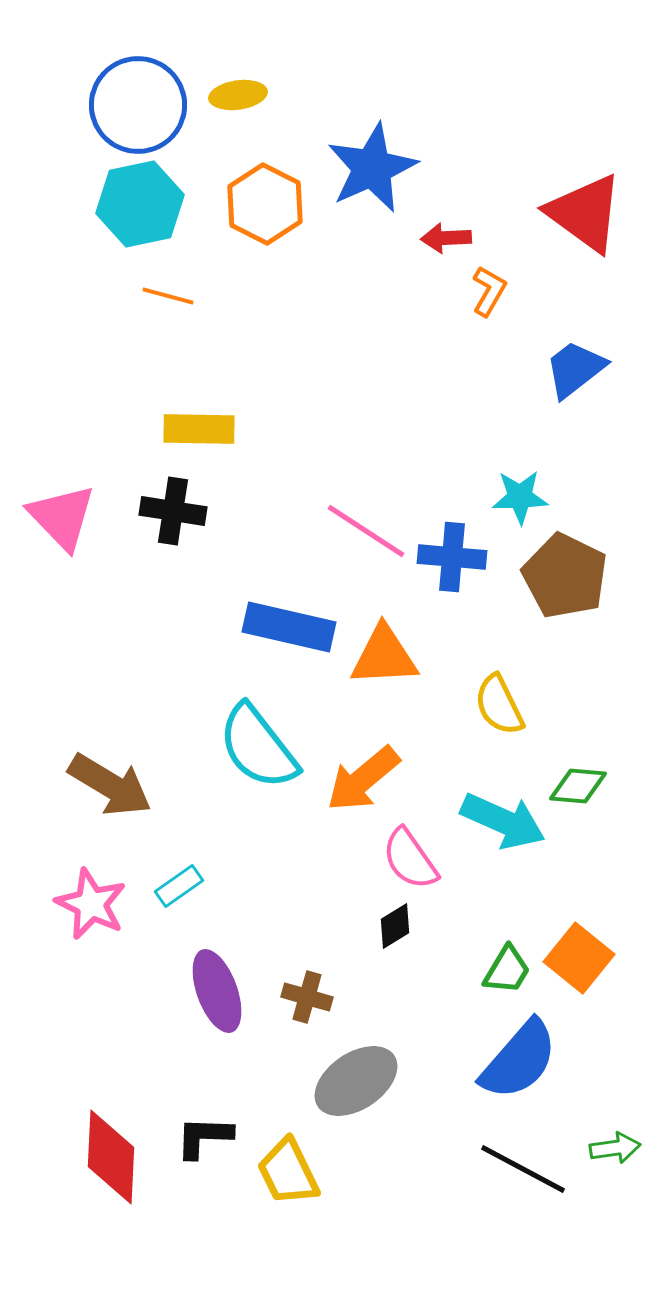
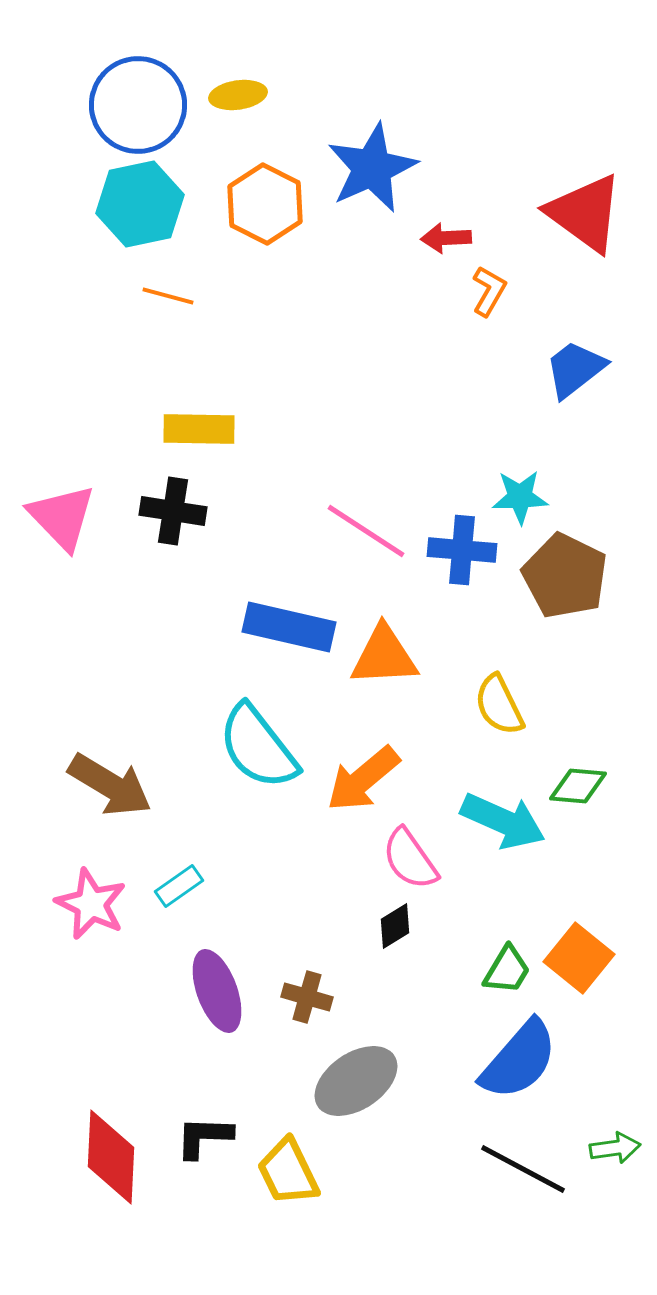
blue cross: moved 10 px right, 7 px up
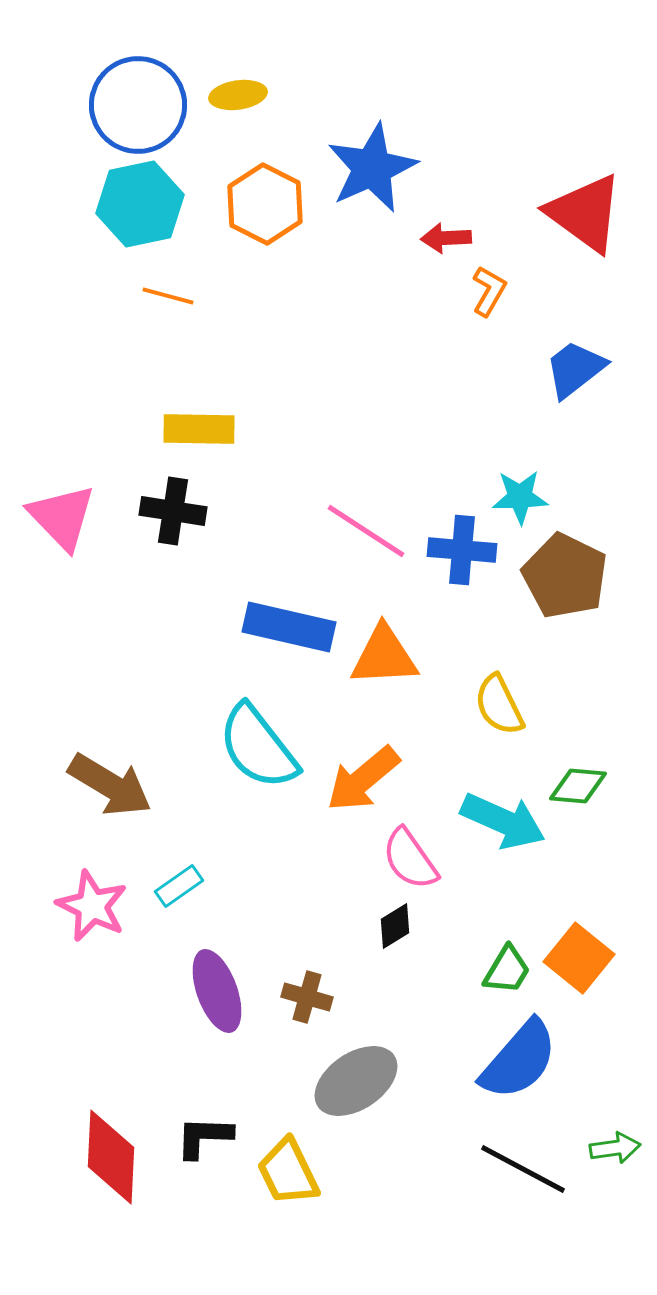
pink star: moved 1 px right, 2 px down
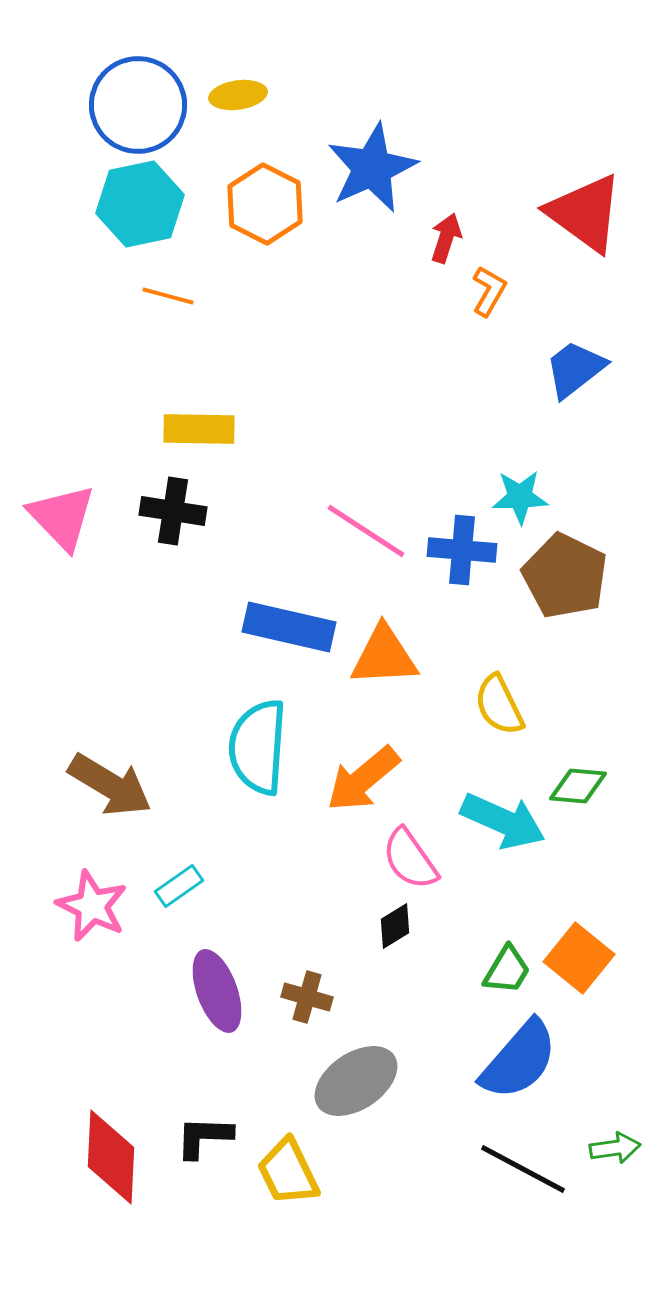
red arrow: rotated 111 degrees clockwise
cyan semicircle: rotated 42 degrees clockwise
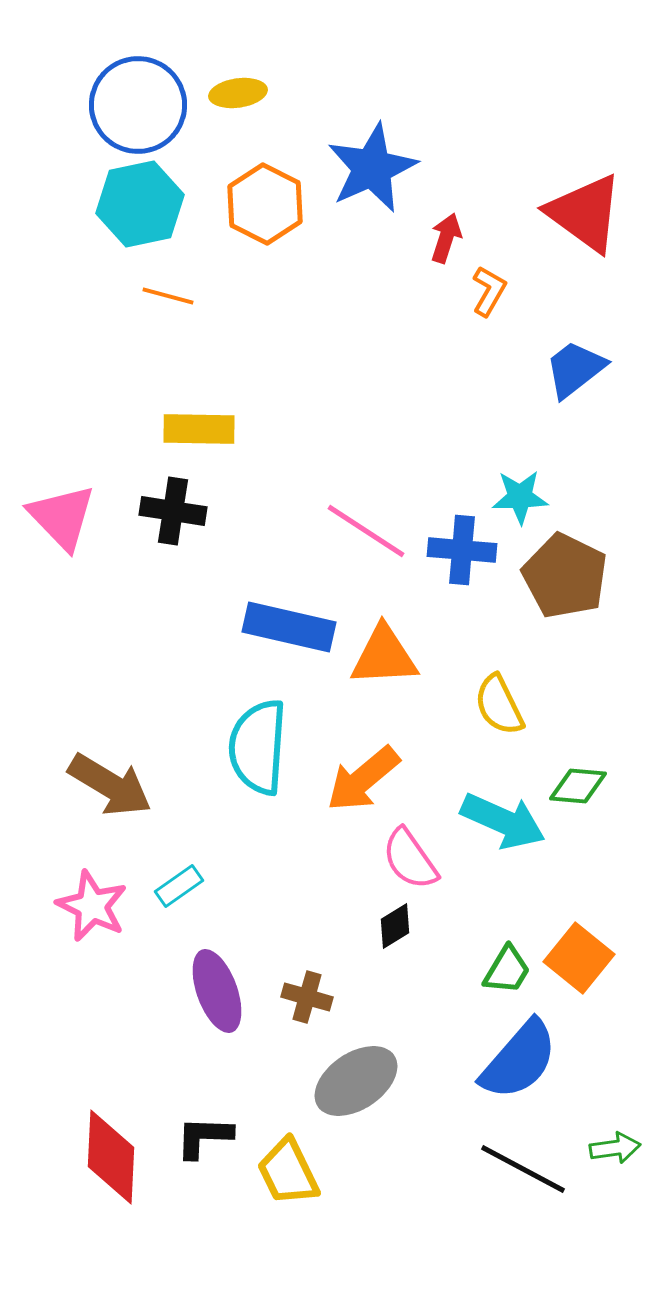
yellow ellipse: moved 2 px up
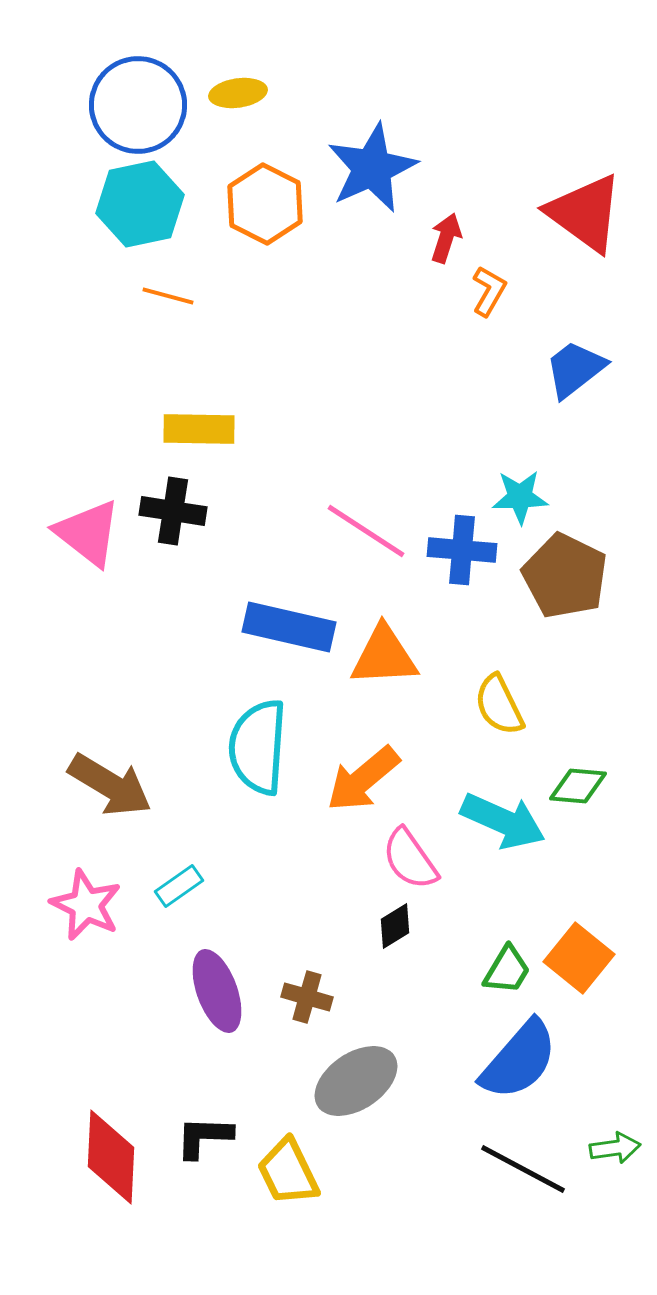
pink triangle: moved 26 px right, 16 px down; rotated 8 degrees counterclockwise
pink star: moved 6 px left, 1 px up
